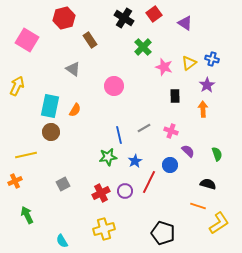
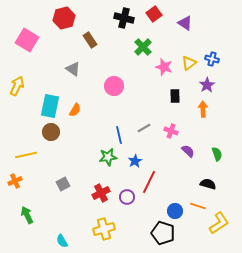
black cross: rotated 18 degrees counterclockwise
blue circle: moved 5 px right, 46 px down
purple circle: moved 2 px right, 6 px down
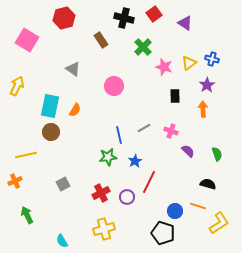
brown rectangle: moved 11 px right
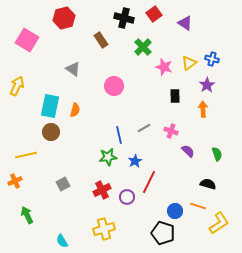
orange semicircle: rotated 16 degrees counterclockwise
red cross: moved 1 px right, 3 px up
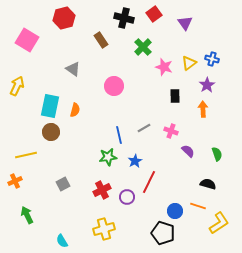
purple triangle: rotated 21 degrees clockwise
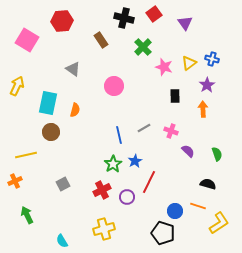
red hexagon: moved 2 px left, 3 px down; rotated 10 degrees clockwise
cyan rectangle: moved 2 px left, 3 px up
green star: moved 5 px right, 7 px down; rotated 24 degrees counterclockwise
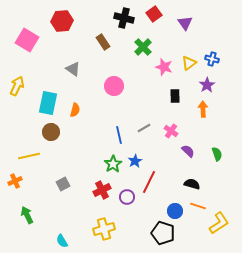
brown rectangle: moved 2 px right, 2 px down
pink cross: rotated 16 degrees clockwise
yellow line: moved 3 px right, 1 px down
black semicircle: moved 16 px left
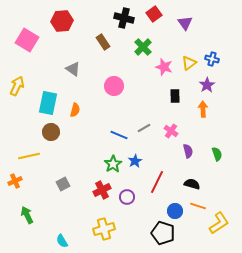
blue line: rotated 54 degrees counterclockwise
purple semicircle: rotated 32 degrees clockwise
red line: moved 8 px right
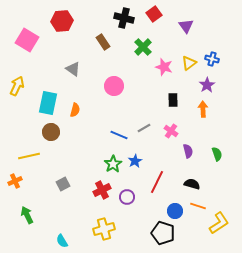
purple triangle: moved 1 px right, 3 px down
black rectangle: moved 2 px left, 4 px down
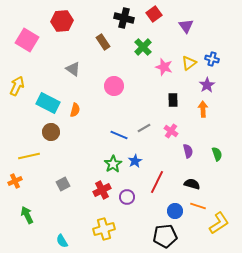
cyan rectangle: rotated 75 degrees counterclockwise
black pentagon: moved 2 px right, 3 px down; rotated 25 degrees counterclockwise
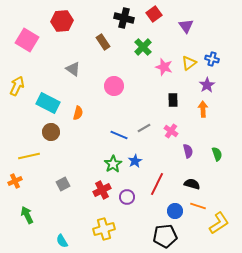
orange semicircle: moved 3 px right, 3 px down
red line: moved 2 px down
